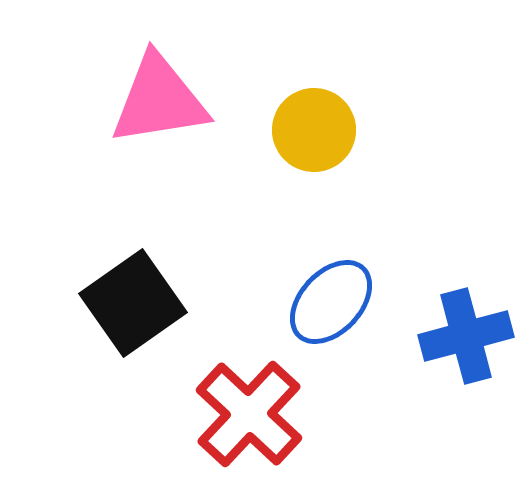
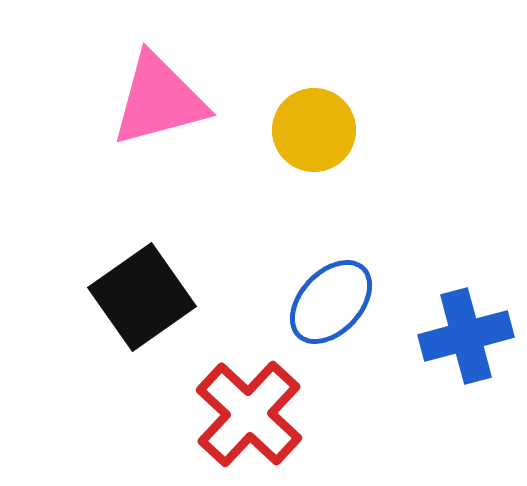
pink triangle: rotated 6 degrees counterclockwise
black square: moved 9 px right, 6 px up
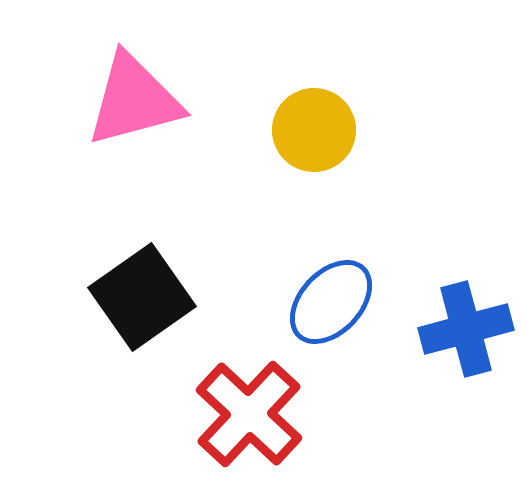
pink triangle: moved 25 px left
blue cross: moved 7 px up
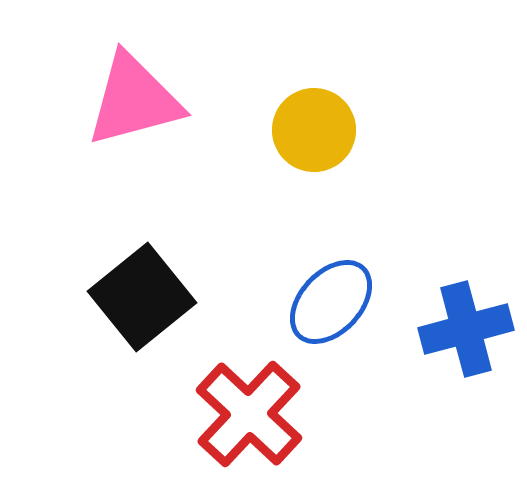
black square: rotated 4 degrees counterclockwise
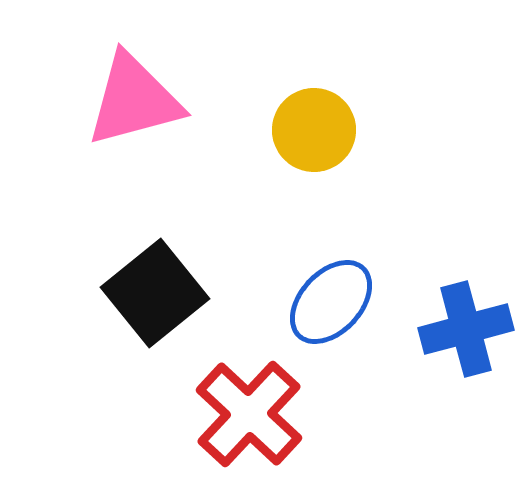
black square: moved 13 px right, 4 px up
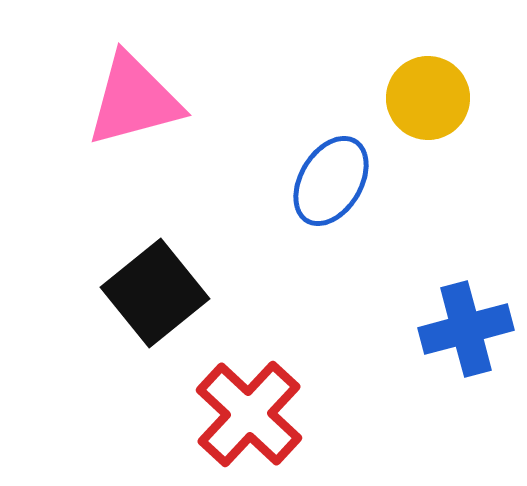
yellow circle: moved 114 px right, 32 px up
blue ellipse: moved 121 px up; rotated 12 degrees counterclockwise
